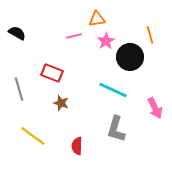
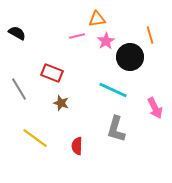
pink line: moved 3 px right
gray line: rotated 15 degrees counterclockwise
yellow line: moved 2 px right, 2 px down
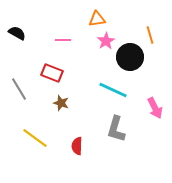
pink line: moved 14 px left, 4 px down; rotated 14 degrees clockwise
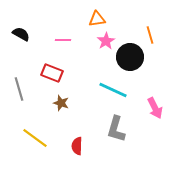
black semicircle: moved 4 px right, 1 px down
gray line: rotated 15 degrees clockwise
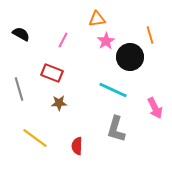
pink line: rotated 63 degrees counterclockwise
brown star: moved 2 px left; rotated 21 degrees counterclockwise
